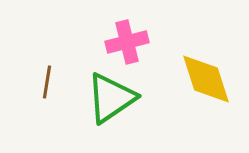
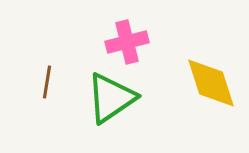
yellow diamond: moved 5 px right, 4 px down
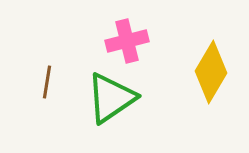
pink cross: moved 1 px up
yellow diamond: moved 11 px up; rotated 48 degrees clockwise
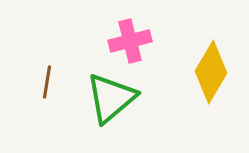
pink cross: moved 3 px right
green triangle: rotated 6 degrees counterclockwise
